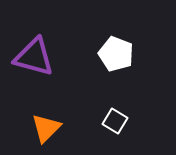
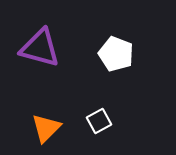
purple triangle: moved 6 px right, 9 px up
white square: moved 16 px left; rotated 30 degrees clockwise
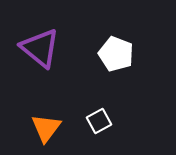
purple triangle: rotated 24 degrees clockwise
orange triangle: rotated 8 degrees counterclockwise
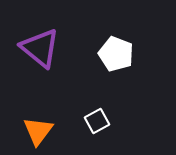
white square: moved 2 px left
orange triangle: moved 8 px left, 3 px down
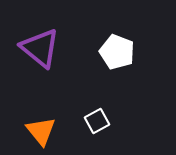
white pentagon: moved 1 px right, 2 px up
orange triangle: moved 3 px right; rotated 16 degrees counterclockwise
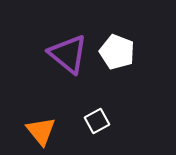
purple triangle: moved 28 px right, 6 px down
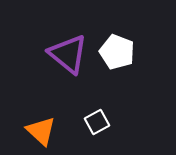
white square: moved 1 px down
orange triangle: rotated 8 degrees counterclockwise
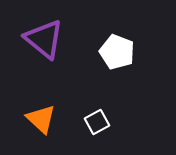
purple triangle: moved 24 px left, 15 px up
orange triangle: moved 12 px up
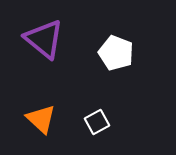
white pentagon: moved 1 px left, 1 px down
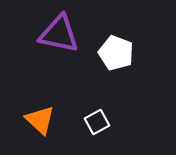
purple triangle: moved 15 px right, 5 px up; rotated 27 degrees counterclockwise
orange triangle: moved 1 px left, 1 px down
